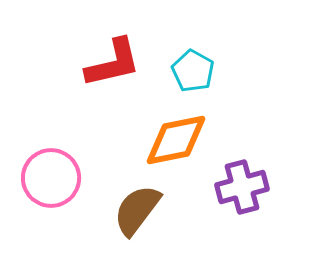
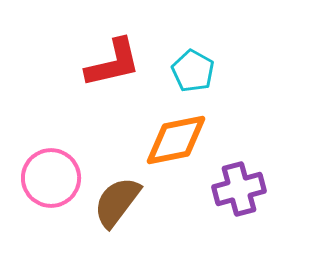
purple cross: moved 3 px left, 2 px down
brown semicircle: moved 20 px left, 8 px up
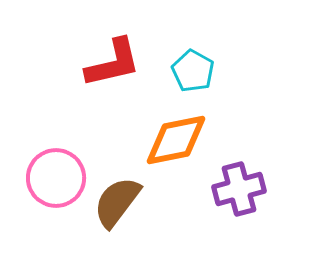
pink circle: moved 5 px right
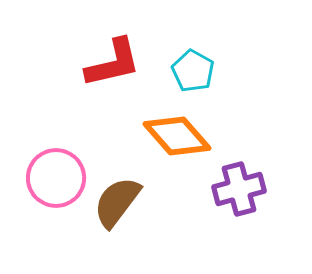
orange diamond: moved 1 px right, 4 px up; rotated 60 degrees clockwise
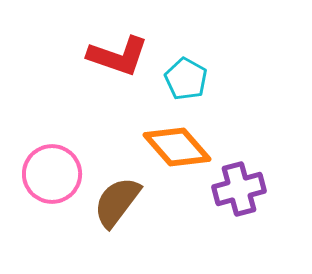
red L-shape: moved 5 px right, 7 px up; rotated 32 degrees clockwise
cyan pentagon: moved 7 px left, 8 px down
orange diamond: moved 11 px down
pink circle: moved 4 px left, 4 px up
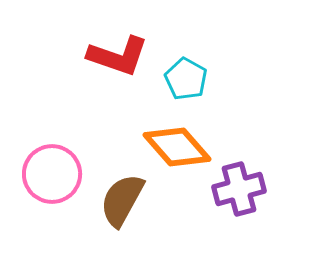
brown semicircle: moved 5 px right, 2 px up; rotated 8 degrees counterclockwise
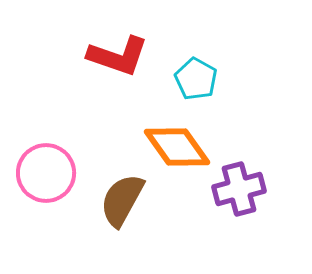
cyan pentagon: moved 10 px right
orange diamond: rotated 6 degrees clockwise
pink circle: moved 6 px left, 1 px up
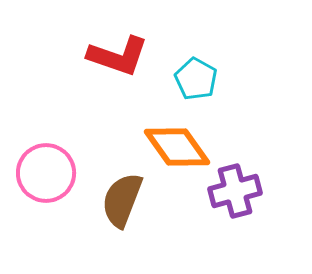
purple cross: moved 4 px left, 2 px down
brown semicircle: rotated 8 degrees counterclockwise
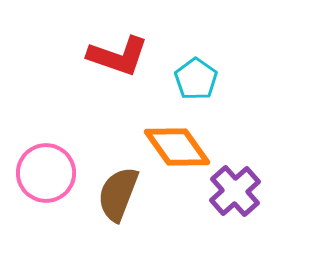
cyan pentagon: rotated 6 degrees clockwise
purple cross: rotated 27 degrees counterclockwise
brown semicircle: moved 4 px left, 6 px up
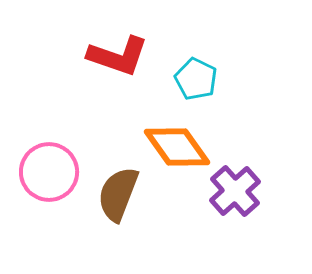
cyan pentagon: rotated 9 degrees counterclockwise
pink circle: moved 3 px right, 1 px up
